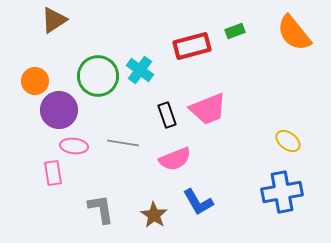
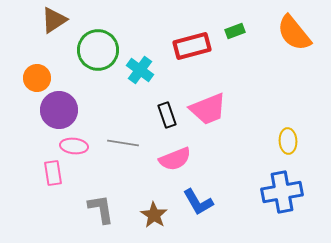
green circle: moved 26 px up
orange circle: moved 2 px right, 3 px up
yellow ellipse: rotated 50 degrees clockwise
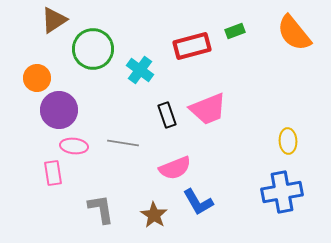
green circle: moved 5 px left, 1 px up
pink semicircle: moved 9 px down
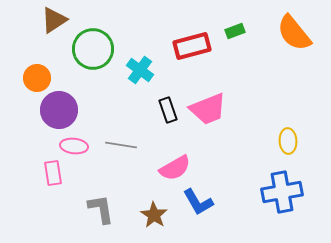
black rectangle: moved 1 px right, 5 px up
gray line: moved 2 px left, 2 px down
pink semicircle: rotated 8 degrees counterclockwise
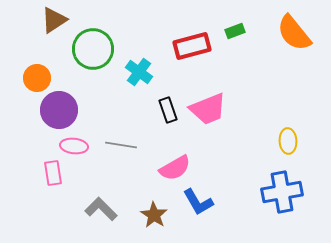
cyan cross: moved 1 px left, 2 px down
gray L-shape: rotated 36 degrees counterclockwise
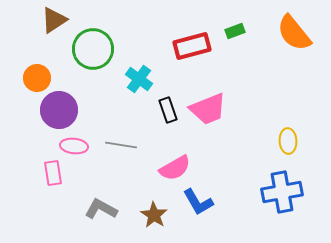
cyan cross: moved 7 px down
gray L-shape: rotated 16 degrees counterclockwise
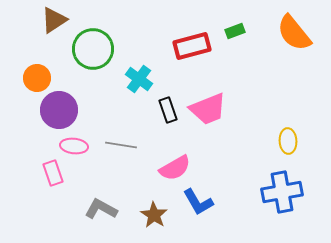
pink rectangle: rotated 10 degrees counterclockwise
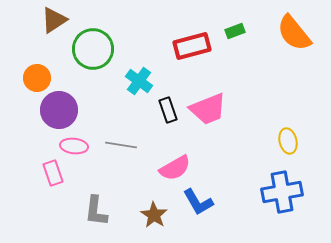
cyan cross: moved 2 px down
yellow ellipse: rotated 10 degrees counterclockwise
gray L-shape: moved 5 px left, 2 px down; rotated 112 degrees counterclockwise
